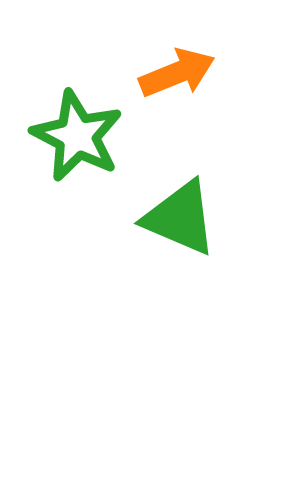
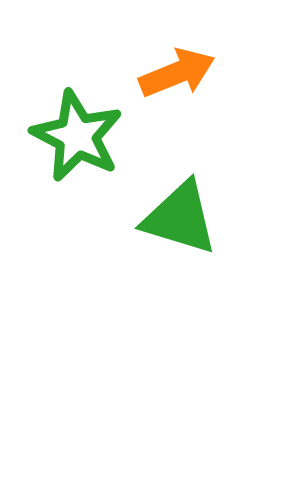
green triangle: rotated 6 degrees counterclockwise
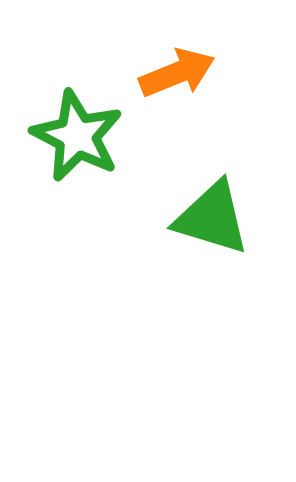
green triangle: moved 32 px right
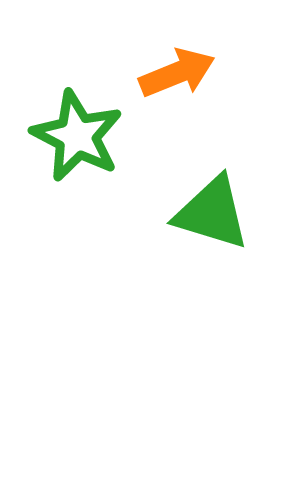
green triangle: moved 5 px up
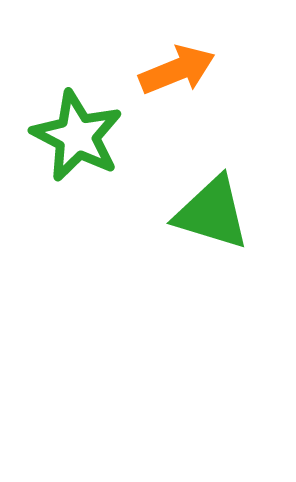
orange arrow: moved 3 px up
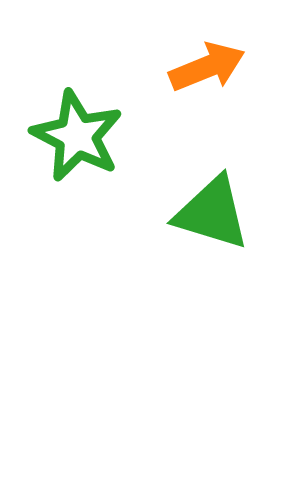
orange arrow: moved 30 px right, 3 px up
